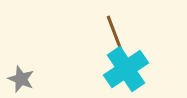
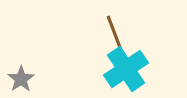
gray star: rotated 16 degrees clockwise
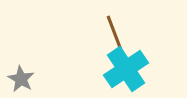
gray star: rotated 8 degrees counterclockwise
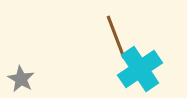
cyan cross: moved 14 px right
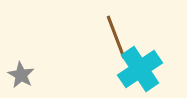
gray star: moved 4 px up
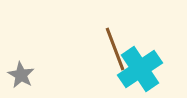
brown line: moved 1 px left, 12 px down
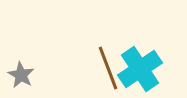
brown line: moved 7 px left, 19 px down
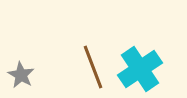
brown line: moved 15 px left, 1 px up
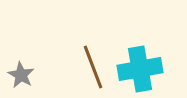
cyan cross: rotated 24 degrees clockwise
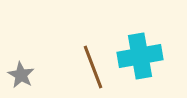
cyan cross: moved 13 px up
